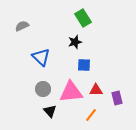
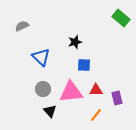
green rectangle: moved 38 px right; rotated 18 degrees counterclockwise
orange line: moved 5 px right
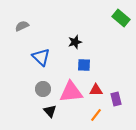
purple rectangle: moved 1 px left, 1 px down
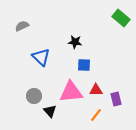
black star: rotated 24 degrees clockwise
gray circle: moved 9 px left, 7 px down
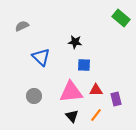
black triangle: moved 22 px right, 5 px down
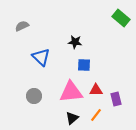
black triangle: moved 2 px down; rotated 32 degrees clockwise
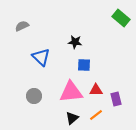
orange line: rotated 16 degrees clockwise
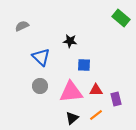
black star: moved 5 px left, 1 px up
gray circle: moved 6 px right, 10 px up
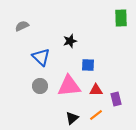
green rectangle: rotated 48 degrees clockwise
black star: rotated 24 degrees counterclockwise
blue square: moved 4 px right
pink triangle: moved 2 px left, 6 px up
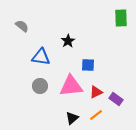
gray semicircle: rotated 64 degrees clockwise
black star: moved 2 px left; rotated 16 degrees counterclockwise
blue triangle: rotated 36 degrees counterclockwise
pink triangle: moved 2 px right
red triangle: moved 2 px down; rotated 24 degrees counterclockwise
purple rectangle: rotated 40 degrees counterclockwise
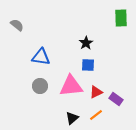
gray semicircle: moved 5 px left, 1 px up
black star: moved 18 px right, 2 px down
